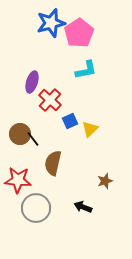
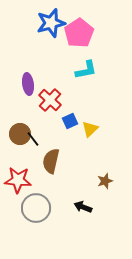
purple ellipse: moved 4 px left, 2 px down; rotated 25 degrees counterclockwise
brown semicircle: moved 2 px left, 2 px up
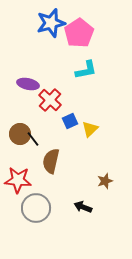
purple ellipse: rotated 70 degrees counterclockwise
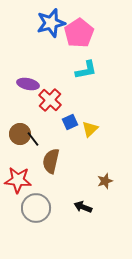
blue square: moved 1 px down
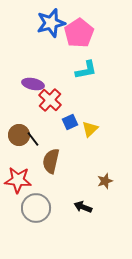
purple ellipse: moved 5 px right
brown circle: moved 1 px left, 1 px down
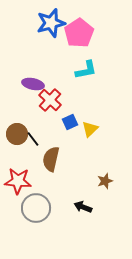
brown circle: moved 2 px left, 1 px up
brown semicircle: moved 2 px up
red star: moved 1 px down
